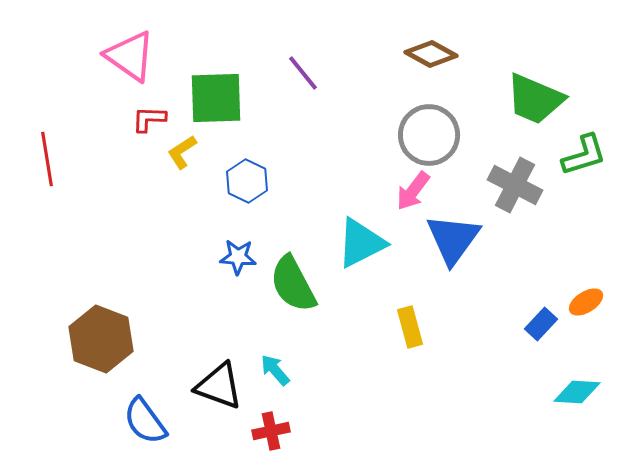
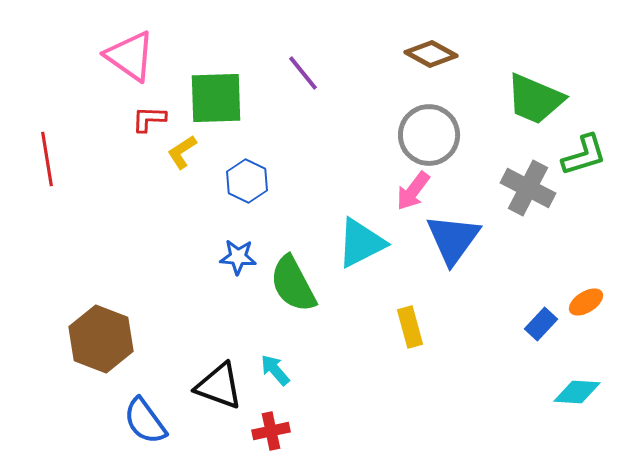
gray cross: moved 13 px right, 3 px down
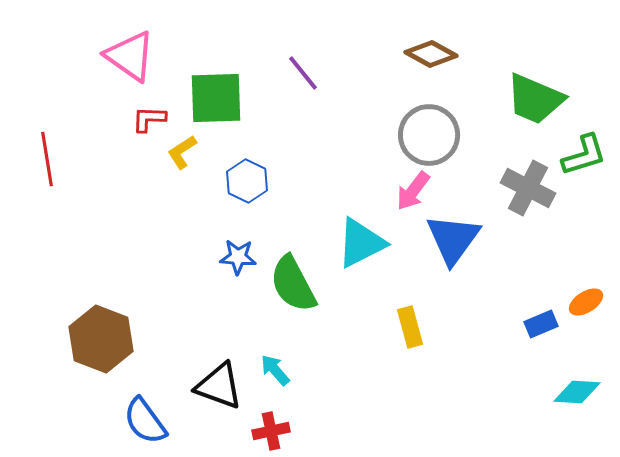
blue rectangle: rotated 24 degrees clockwise
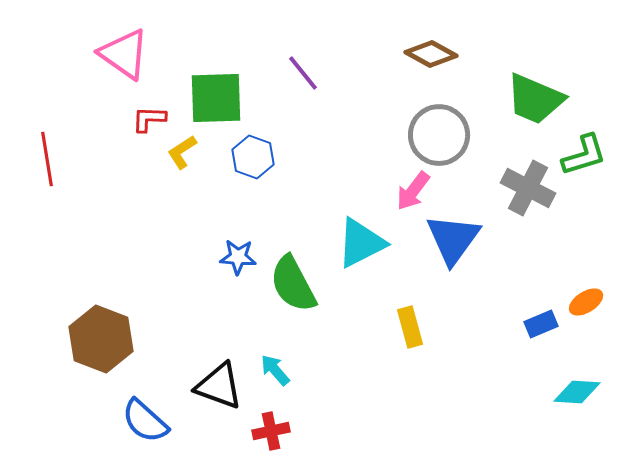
pink triangle: moved 6 px left, 2 px up
gray circle: moved 10 px right
blue hexagon: moved 6 px right, 24 px up; rotated 6 degrees counterclockwise
blue semicircle: rotated 12 degrees counterclockwise
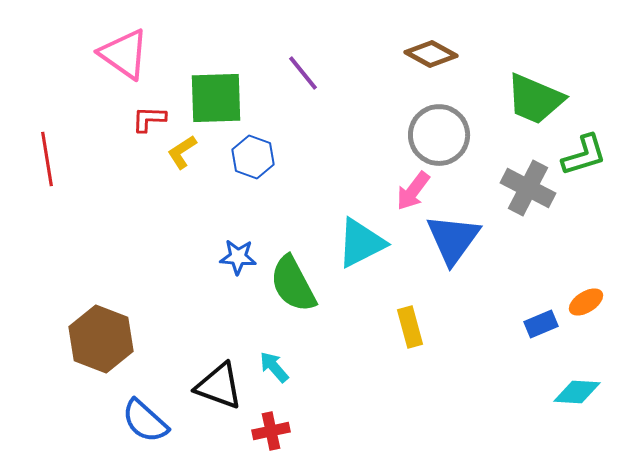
cyan arrow: moved 1 px left, 3 px up
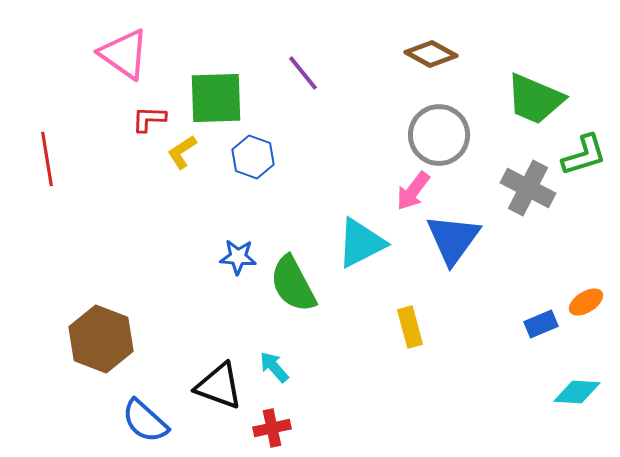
red cross: moved 1 px right, 3 px up
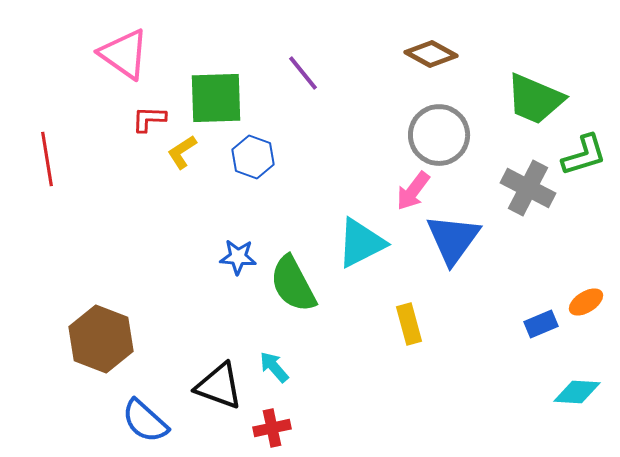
yellow rectangle: moved 1 px left, 3 px up
